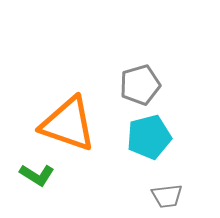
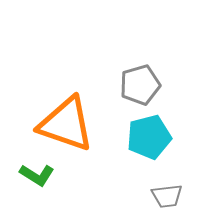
orange triangle: moved 2 px left
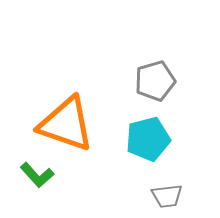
gray pentagon: moved 15 px right, 4 px up
cyan pentagon: moved 1 px left, 2 px down
green L-shape: rotated 16 degrees clockwise
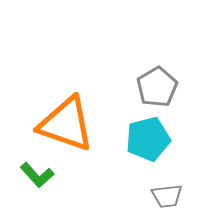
gray pentagon: moved 2 px right, 6 px down; rotated 15 degrees counterclockwise
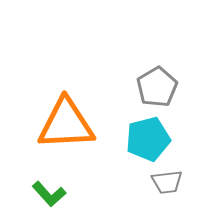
orange triangle: rotated 22 degrees counterclockwise
green L-shape: moved 12 px right, 19 px down
gray trapezoid: moved 14 px up
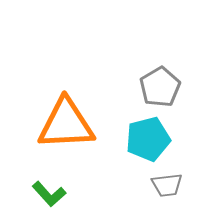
gray pentagon: moved 3 px right
gray trapezoid: moved 3 px down
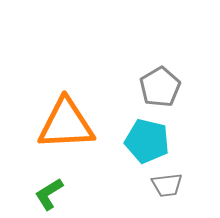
cyan pentagon: moved 1 px left, 2 px down; rotated 27 degrees clockwise
green L-shape: rotated 100 degrees clockwise
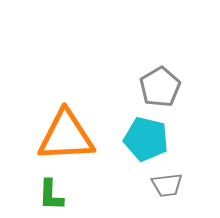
orange triangle: moved 12 px down
cyan pentagon: moved 1 px left, 2 px up
green L-shape: moved 2 px right, 1 px down; rotated 56 degrees counterclockwise
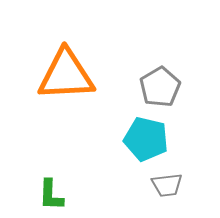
orange triangle: moved 61 px up
